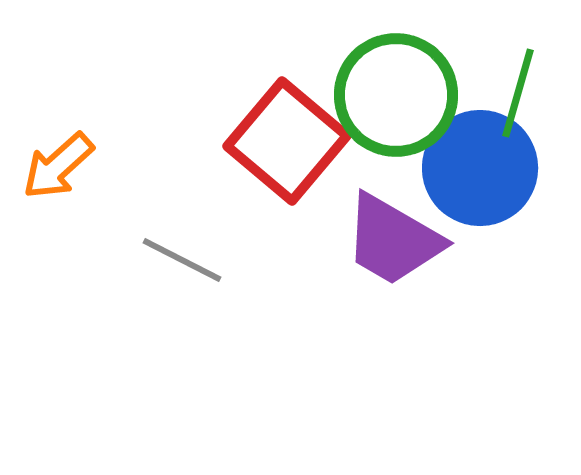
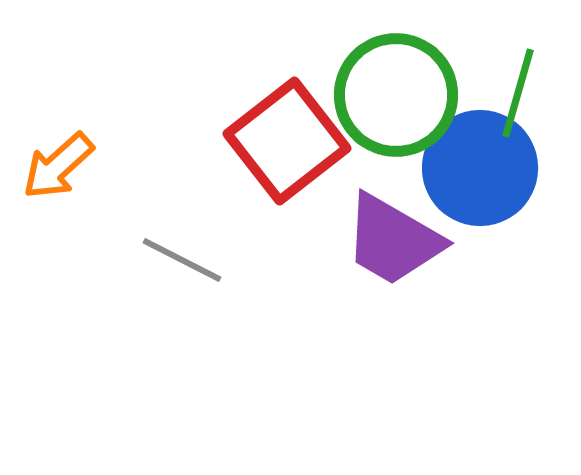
red square: rotated 12 degrees clockwise
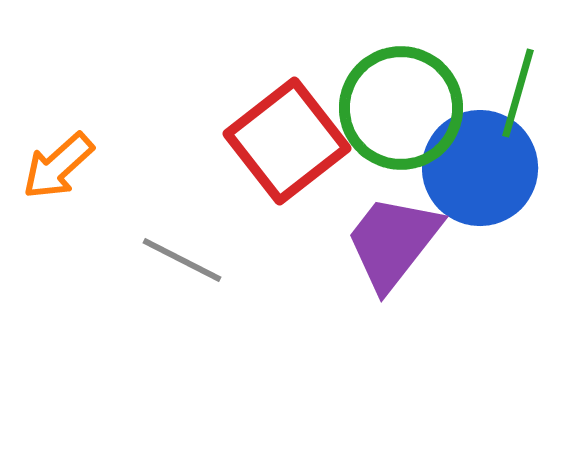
green circle: moved 5 px right, 13 px down
purple trapezoid: moved 2 px down; rotated 98 degrees clockwise
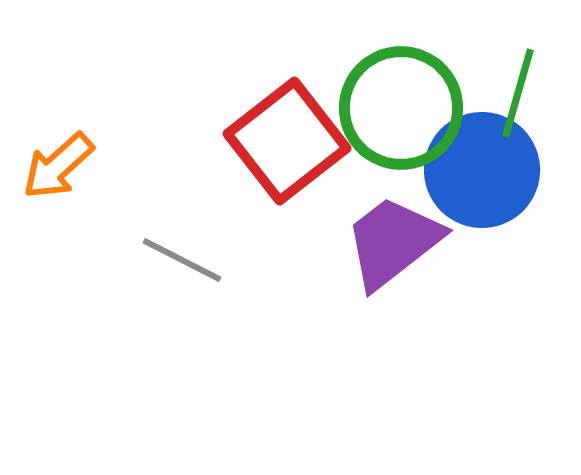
blue circle: moved 2 px right, 2 px down
purple trapezoid: rotated 14 degrees clockwise
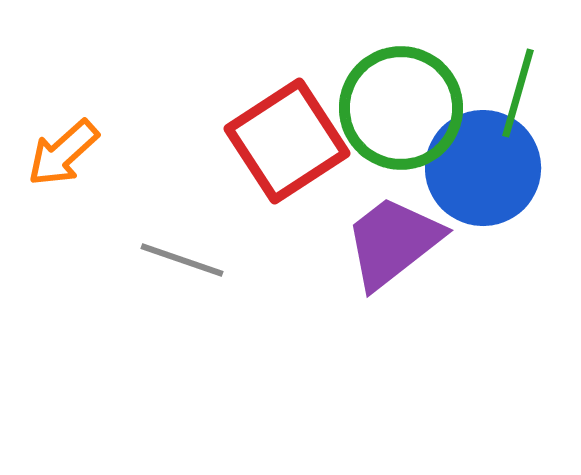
red square: rotated 5 degrees clockwise
orange arrow: moved 5 px right, 13 px up
blue circle: moved 1 px right, 2 px up
gray line: rotated 8 degrees counterclockwise
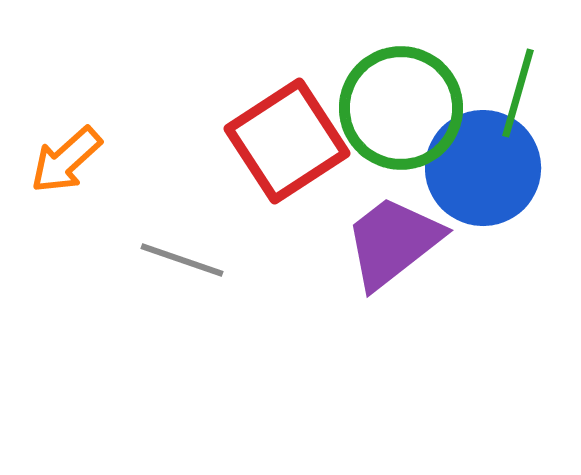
orange arrow: moved 3 px right, 7 px down
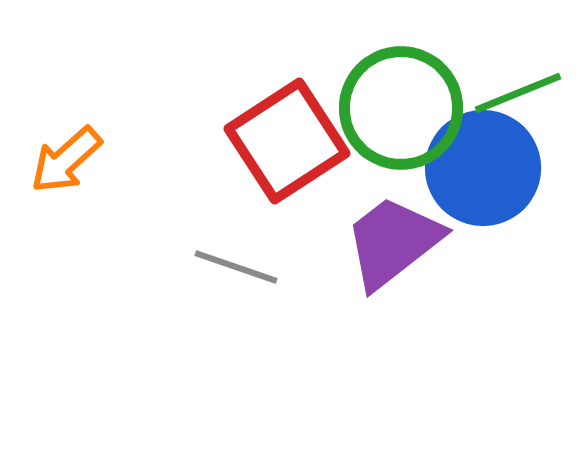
green line: rotated 52 degrees clockwise
gray line: moved 54 px right, 7 px down
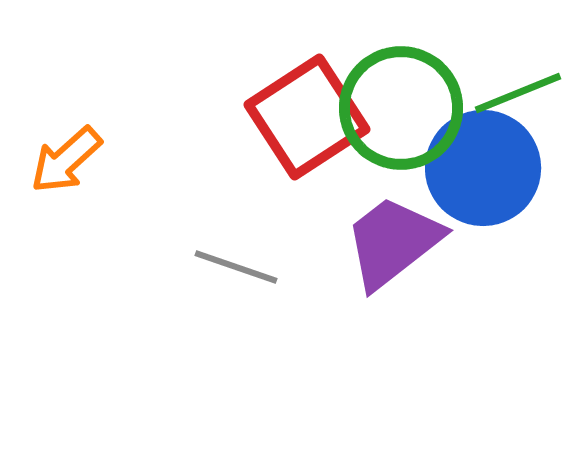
red square: moved 20 px right, 24 px up
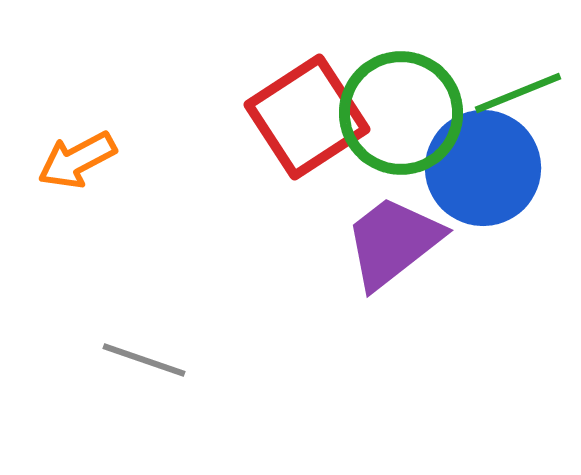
green circle: moved 5 px down
orange arrow: moved 11 px right; rotated 14 degrees clockwise
gray line: moved 92 px left, 93 px down
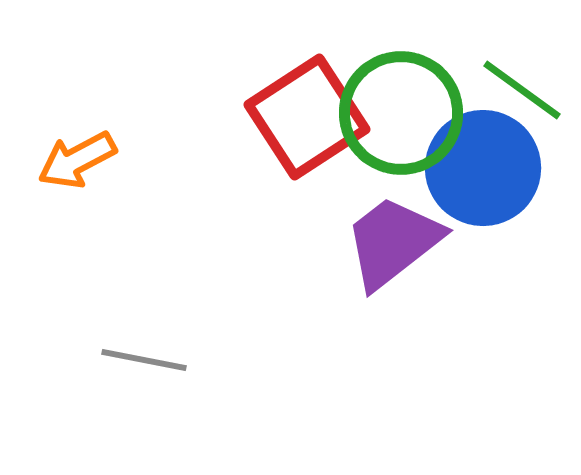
green line: moved 4 px right, 3 px up; rotated 58 degrees clockwise
gray line: rotated 8 degrees counterclockwise
